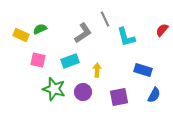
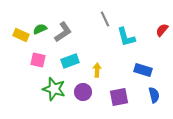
gray L-shape: moved 20 px left, 1 px up
blue semicircle: rotated 42 degrees counterclockwise
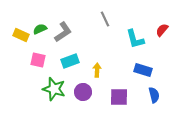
cyan L-shape: moved 9 px right, 2 px down
purple square: rotated 12 degrees clockwise
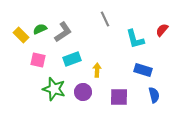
yellow rectangle: rotated 21 degrees clockwise
cyan rectangle: moved 2 px right, 2 px up
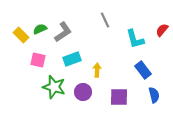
gray line: moved 1 px down
blue rectangle: rotated 36 degrees clockwise
green star: moved 2 px up
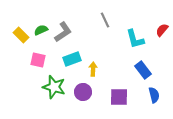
green semicircle: moved 1 px right, 1 px down
yellow arrow: moved 4 px left, 1 px up
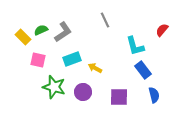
yellow rectangle: moved 2 px right, 2 px down
cyan L-shape: moved 7 px down
yellow arrow: moved 2 px right, 1 px up; rotated 64 degrees counterclockwise
